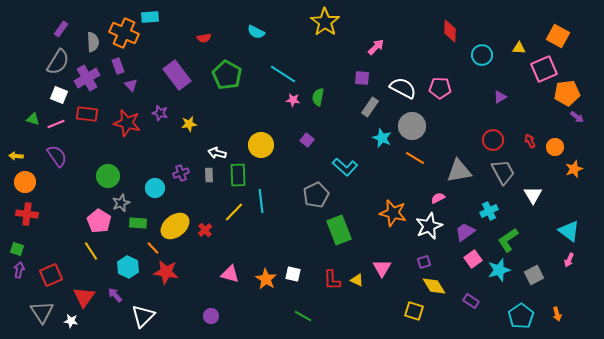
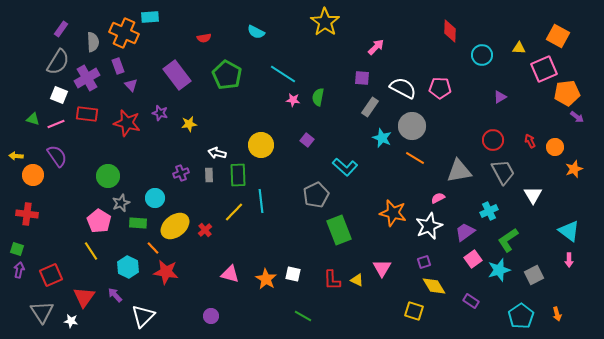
orange circle at (25, 182): moved 8 px right, 7 px up
cyan circle at (155, 188): moved 10 px down
pink arrow at (569, 260): rotated 24 degrees counterclockwise
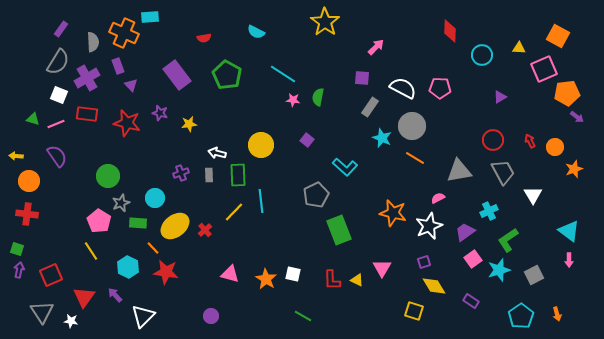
orange circle at (33, 175): moved 4 px left, 6 px down
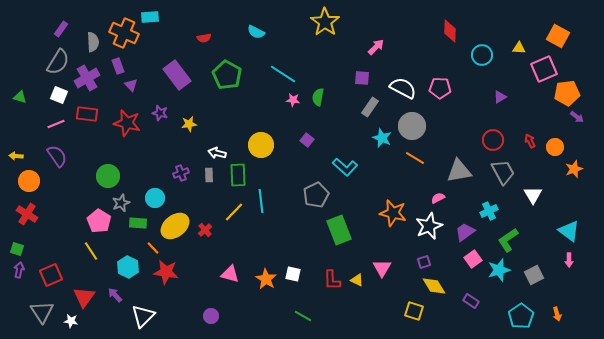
green triangle at (33, 119): moved 13 px left, 22 px up
red cross at (27, 214): rotated 25 degrees clockwise
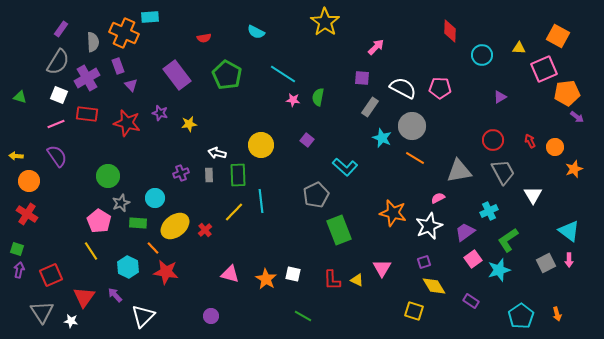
gray square at (534, 275): moved 12 px right, 12 px up
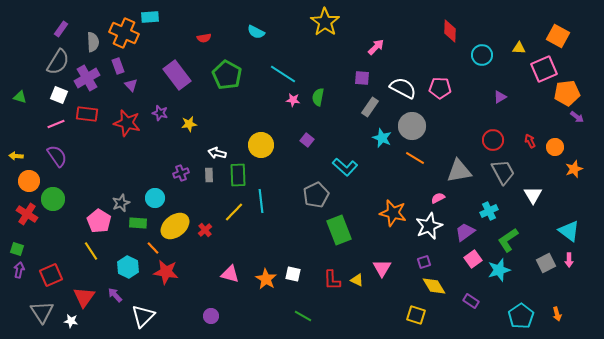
green circle at (108, 176): moved 55 px left, 23 px down
yellow square at (414, 311): moved 2 px right, 4 px down
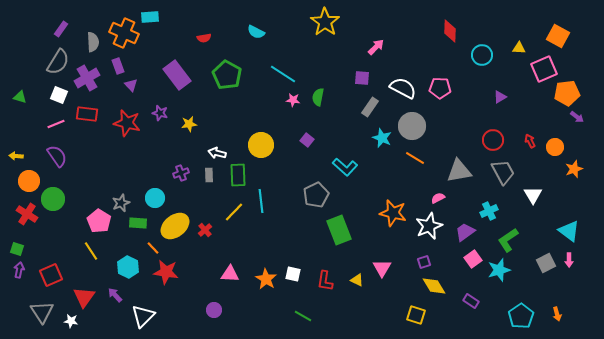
pink triangle at (230, 274): rotated 12 degrees counterclockwise
red L-shape at (332, 280): moved 7 px left, 1 px down; rotated 10 degrees clockwise
purple circle at (211, 316): moved 3 px right, 6 px up
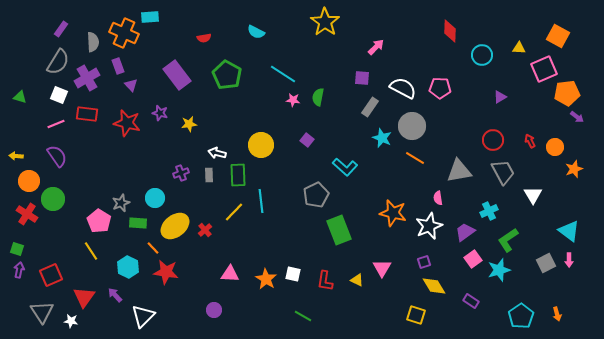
pink semicircle at (438, 198): rotated 72 degrees counterclockwise
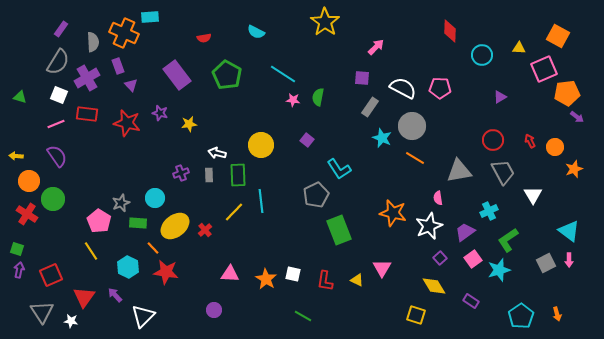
cyan L-shape at (345, 167): moved 6 px left, 2 px down; rotated 15 degrees clockwise
purple square at (424, 262): moved 16 px right, 4 px up; rotated 24 degrees counterclockwise
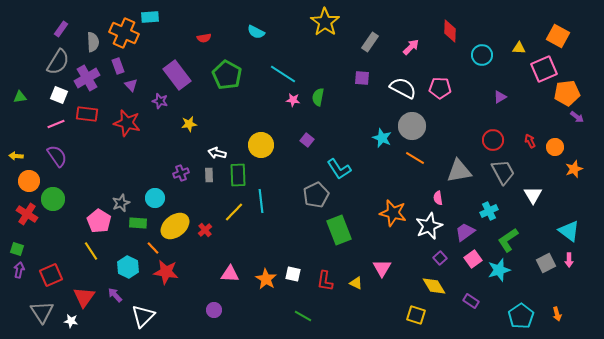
pink arrow at (376, 47): moved 35 px right
green triangle at (20, 97): rotated 24 degrees counterclockwise
gray rectangle at (370, 107): moved 65 px up
purple star at (160, 113): moved 12 px up
yellow triangle at (357, 280): moved 1 px left, 3 px down
